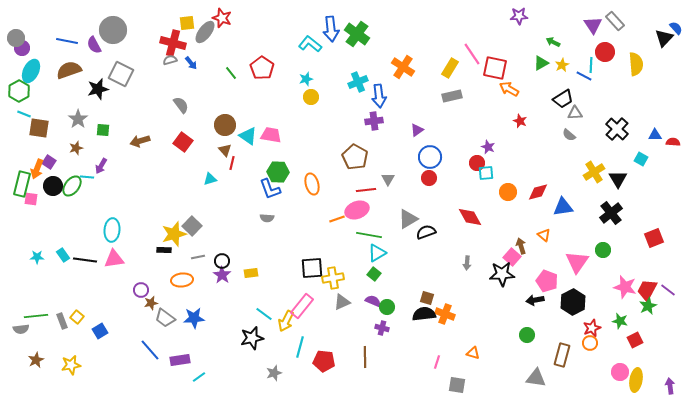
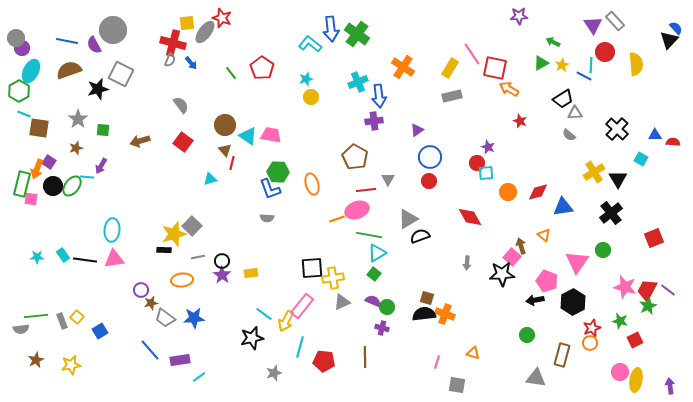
black triangle at (664, 38): moved 5 px right, 2 px down
gray semicircle at (170, 60): rotated 128 degrees clockwise
red circle at (429, 178): moved 3 px down
black semicircle at (426, 232): moved 6 px left, 4 px down
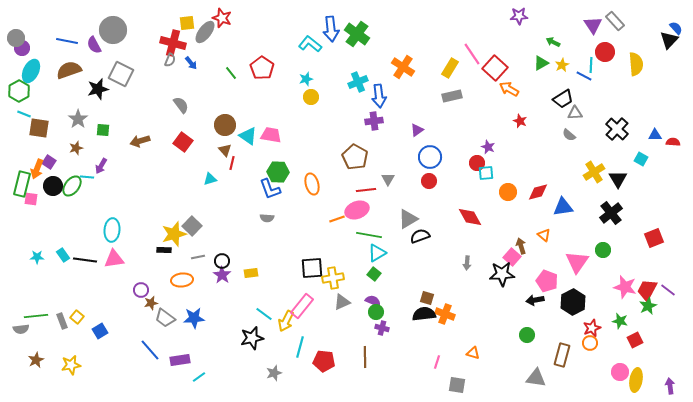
red square at (495, 68): rotated 30 degrees clockwise
green circle at (387, 307): moved 11 px left, 5 px down
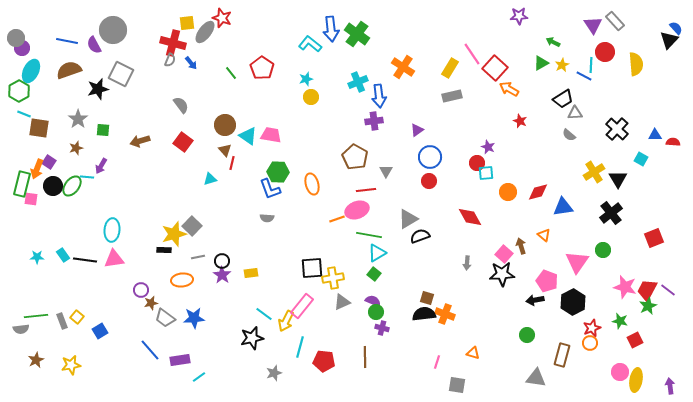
gray triangle at (388, 179): moved 2 px left, 8 px up
pink square at (512, 257): moved 8 px left, 3 px up
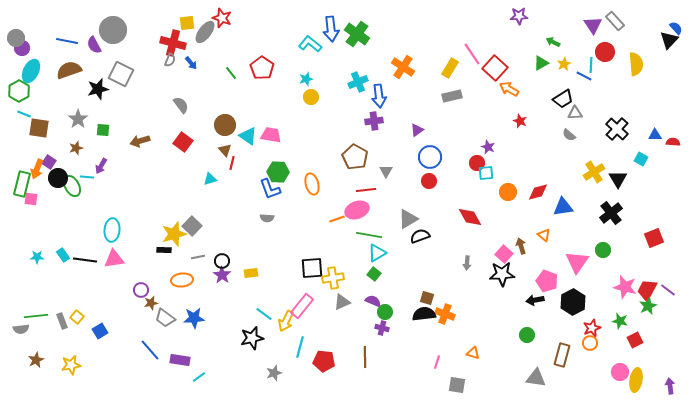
yellow star at (562, 65): moved 2 px right, 1 px up
black circle at (53, 186): moved 5 px right, 8 px up
green ellipse at (72, 186): rotated 65 degrees counterclockwise
green circle at (376, 312): moved 9 px right
purple rectangle at (180, 360): rotated 18 degrees clockwise
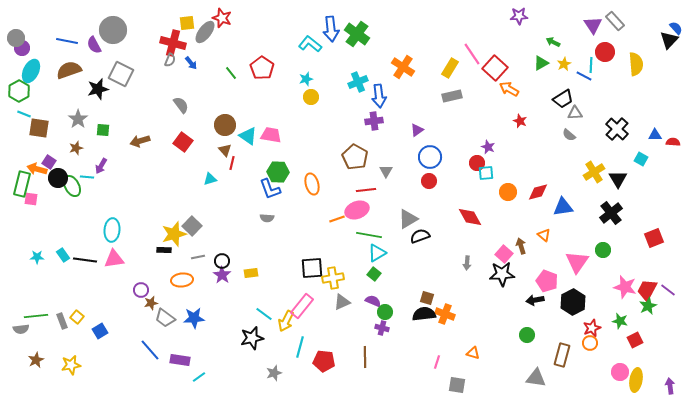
orange arrow at (37, 169): rotated 84 degrees clockwise
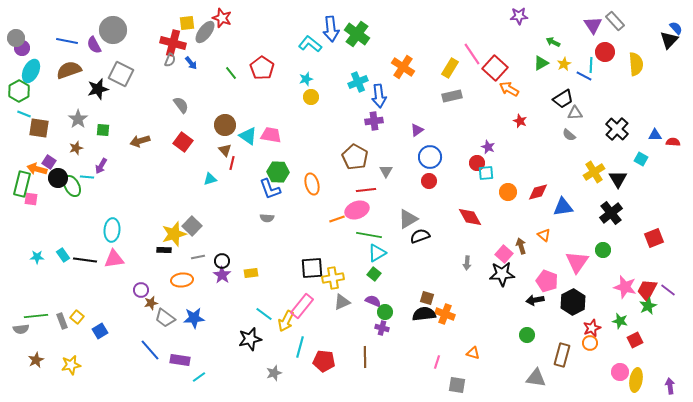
black star at (252, 338): moved 2 px left, 1 px down
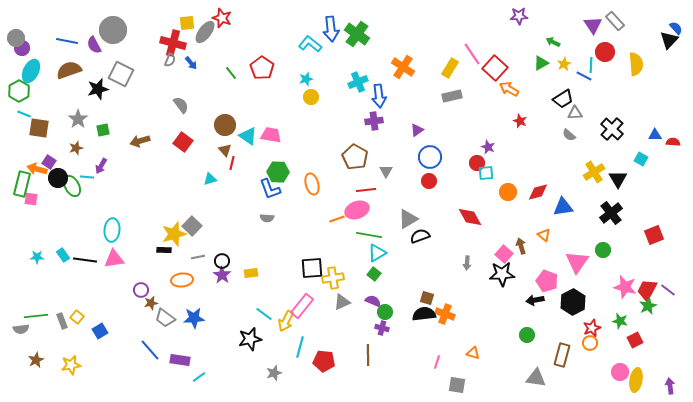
black cross at (617, 129): moved 5 px left
green square at (103, 130): rotated 16 degrees counterclockwise
red square at (654, 238): moved 3 px up
brown line at (365, 357): moved 3 px right, 2 px up
